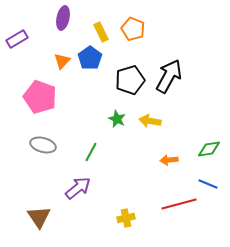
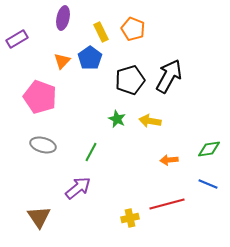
red line: moved 12 px left
yellow cross: moved 4 px right
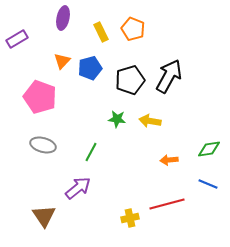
blue pentagon: moved 10 px down; rotated 20 degrees clockwise
green star: rotated 18 degrees counterclockwise
brown triangle: moved 5 px right, 1 px up
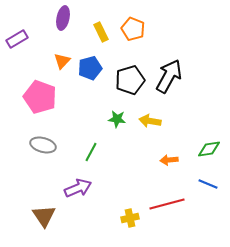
purple arrow: rotated 16 degrees clockwise
